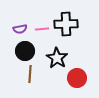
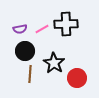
pink line: rotated 24 degrees counterclockwise
black star: moved 3 px left, 5 px down
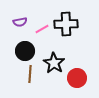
purple semicircle: moved 7 px up
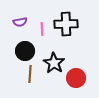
pink line: rotated 64 degrees counterclockwise
red circle: moved 1 px left
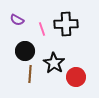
purple semicircle: moved 3 px left, 2 px up; rotated 40 degrees clockwise
pink line: rotated 16 degrees counterclockwise
red circle: moved 1 px up
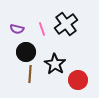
purple semicircle: moved 9 px down; rotated 16 degrees counterclockwise
black cross: rotated 35 degrees counterclockwise
black circle: moved 1 px right, 1 px down
black star: moved 1 px right, 1 px down
red circle: moved 2 px right, 3 px down
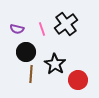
brown line: moved 1 px right
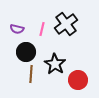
pink line: rotated 32 degrees clockwise
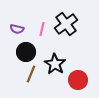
brown line: rotated 18 degrees clockwise
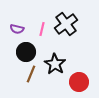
red circle: moved 1 px right, 2 px down
